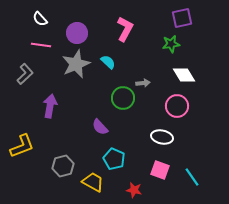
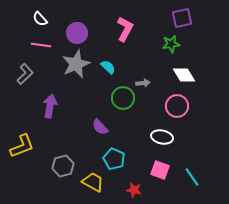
cyan semicircle: moved 5 px down
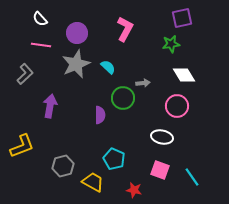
purple semicircle: moved 12 px up; rotated 138 degrees counterclockwise
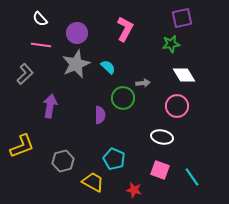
gray hexagon: moved 5 px up
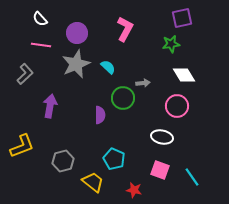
yellow trapezoid: rotated 10 degrees clockwise
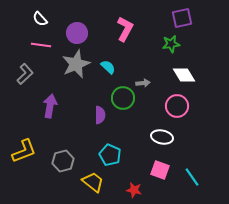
yellow L-shape: moved 2 px right, 5 px down
cyan pentagon: moved 4 px left, 4 px up
